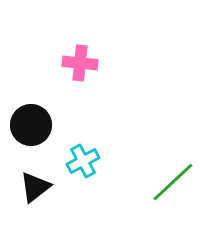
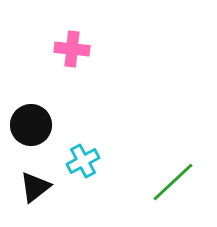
pink cross: moved 8 px left, 14 px up
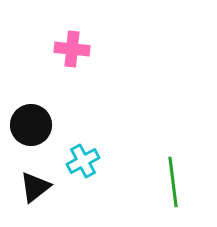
green line: rotated 54 degrees counterclockwise
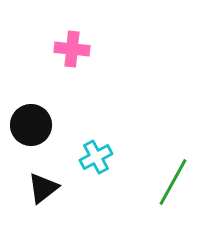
cyan cross: moved 13 px right, 4 px up
green line: rotated 36 degrees clockwise
black triangle: moved 8 px right, 1 px down
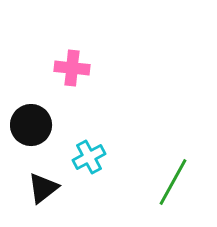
pink cross: moved 19 px down
cyan cross: moved 7 px left
